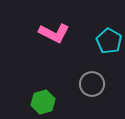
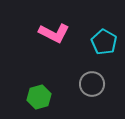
cyan pentagon: moved 5 px left, 1 px down
green hexagon: moved 4 px left, 5 px up
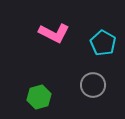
cyan pentagon: moved 1 px left, 1 px down
gray circle: moved 1 px right, 1 px down
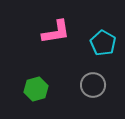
pink L-shape: moved 2 px right, 1 px up; rotated 36 degrees counterclockwise
green hexagon: moved 3 px left, 8 px up
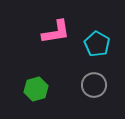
cyan pentagon: moved 6 px left, 1 px down
gray circle: moved 1 px right
